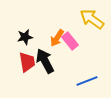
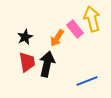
yellow arrow: rotated 40 degrees clockwise
black star: rotated 14 degrees counterclockwise
pink rectangle: moved 5 px right, 12 px up
black arrow: moved 2 px right, 3 px down; rotated 40 degrees clockwise
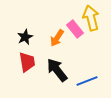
yellow arrow: moved 1 px left, 1 px up
black arrow: moved 10 px right, 6 px down; rotated 50 degrees counterclockwise
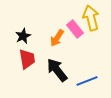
black star: moved 2 px left, 1 px up
red trapezoid: moved 3 px up
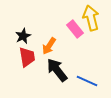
orange arrow: moved 8 px left, 8 px down
red trapezoid: moved 2 px up
blue line: rotated 45 degrees clockwise
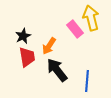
blue line: rotated 70 degrees clockwise
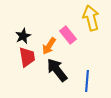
pink rectangle: moved 7 px left, 6 px down
